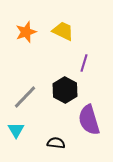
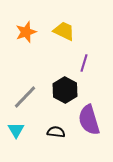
yellow trapezoid: moved 1 px right
black semicircle: moved 11 px up
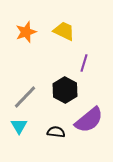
purple semicircle: rotated 112 degrees counterclockwise
cyan triangle: moved 3 px right, 4 px up
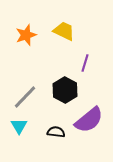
orange star: moved 3 px down
purple line: moved 1 px right
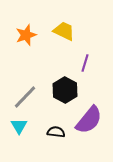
purple semicircle: rotated 12 degrees counterclockwise
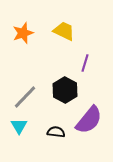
orange star: moved 3 px left, 2 px up
